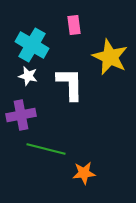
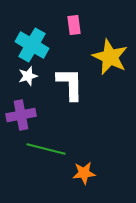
white star: rotated 30 degrees counterclockwise
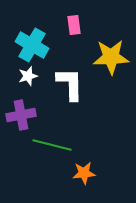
yellow star: moved 1 px right; rotated 27 degrees counterclockwise
green line: moved 6 px right, 4 px up
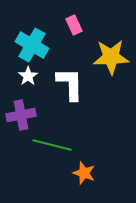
pink rectangle: rotated 18 degrees counterclockwise
white star: rotated 18 degrees counterclockwise
orange star: rotated 25 degrees clockwise
